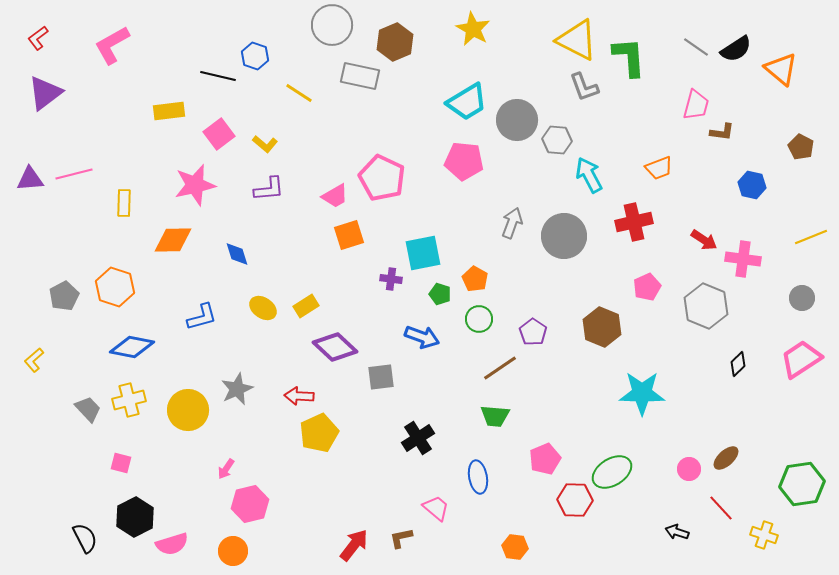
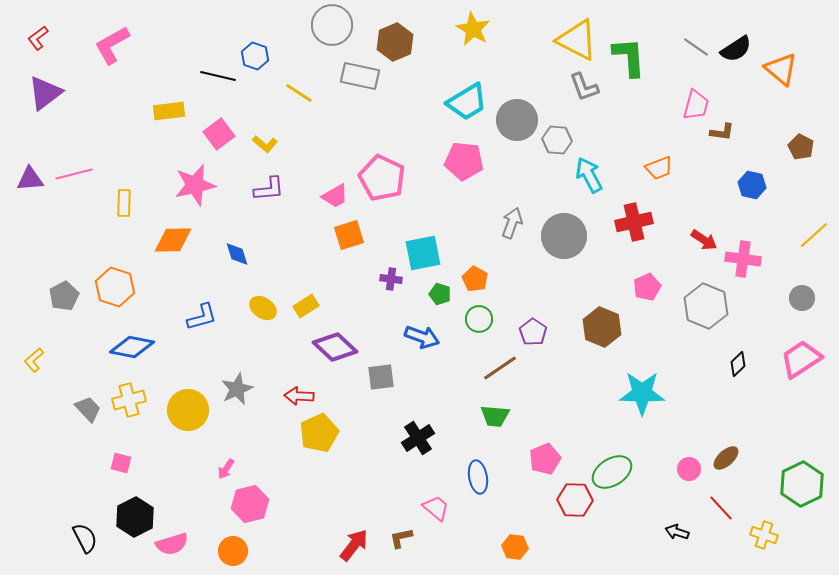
yellow line at (811, 237): moved 3 px right, 2 px up; rotated 20 degrees counterclockwise
green hexagon at (802, 484): rotated 18 degrees counterclockwise
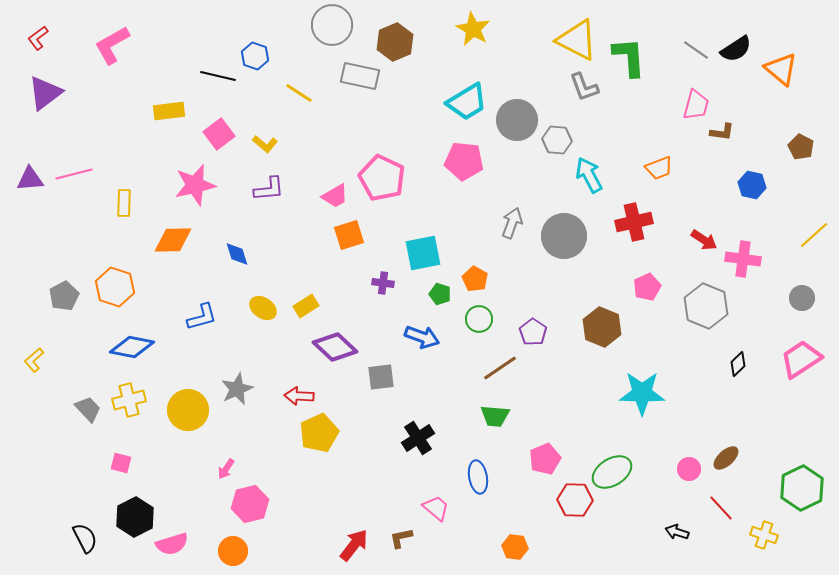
gray line at (696, 47): moved 3 px down
purple cross at (391, 279): moved 8 px left, 4 px down
green hexagon at (802, 484): moved 4 px down
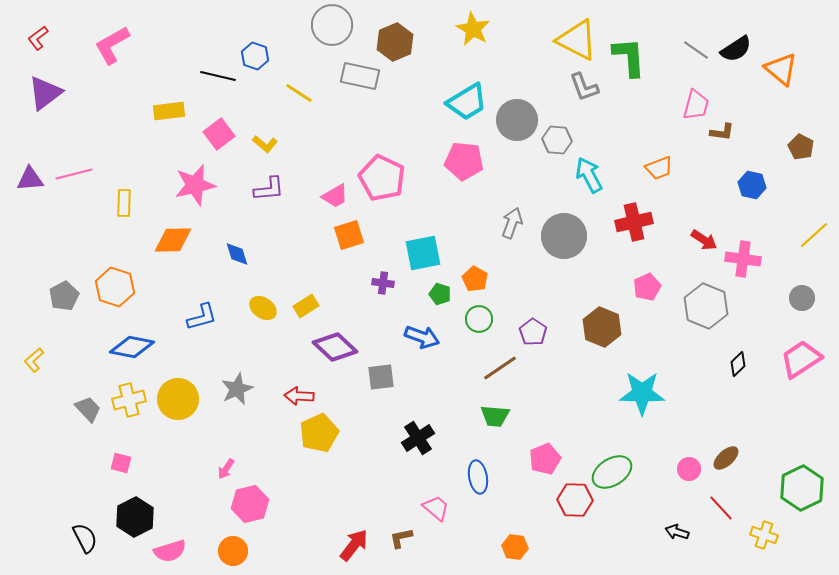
yellow circle at (188, 410): moved 10 px left, 11 px up
pink semicircle at (172, 544): moved 2 px left, 7 px down
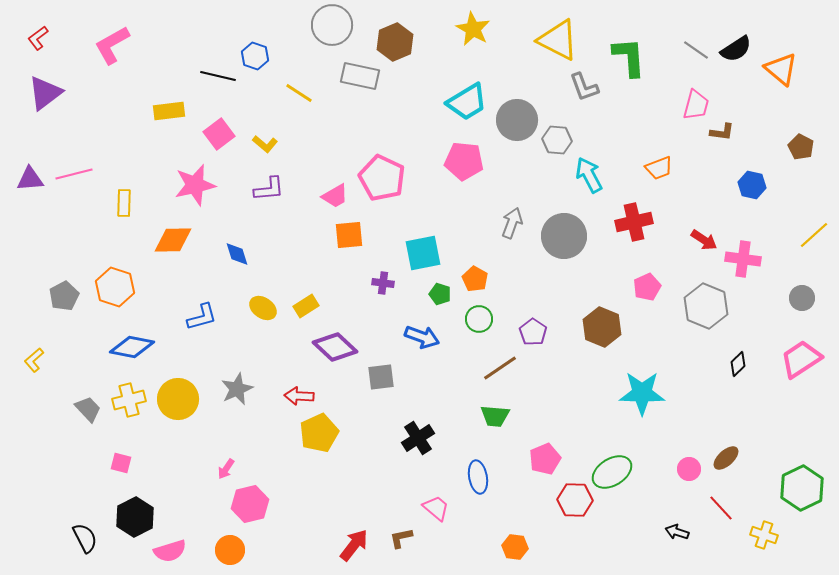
yellow triangle at (577, 40): moved 19 px left
orange square at (349, 235): rotated 12 degrees clockwise
orange circle at (233, 551): moved 3 px left, 1 px up
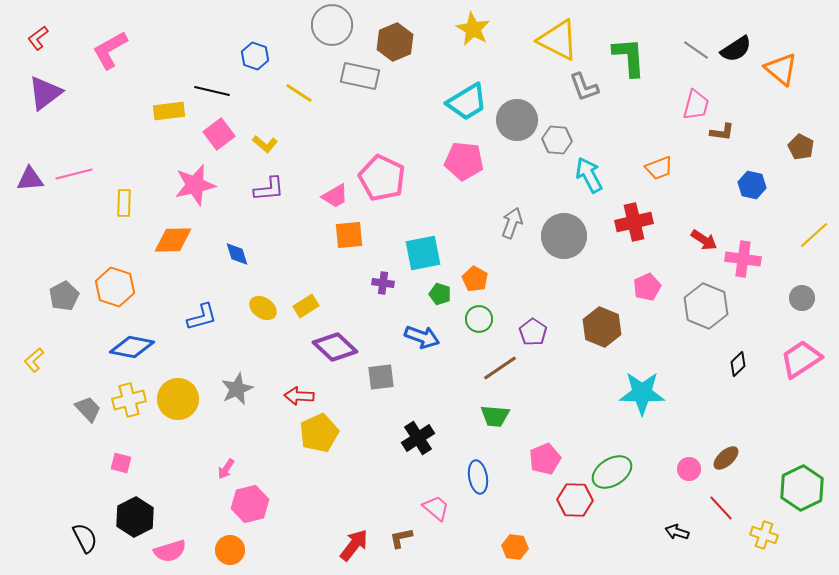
pink L-shape at (112, 45): moved 2 px left, 5 px down
black line at (218, 76): moved 6 px left, 15 px down
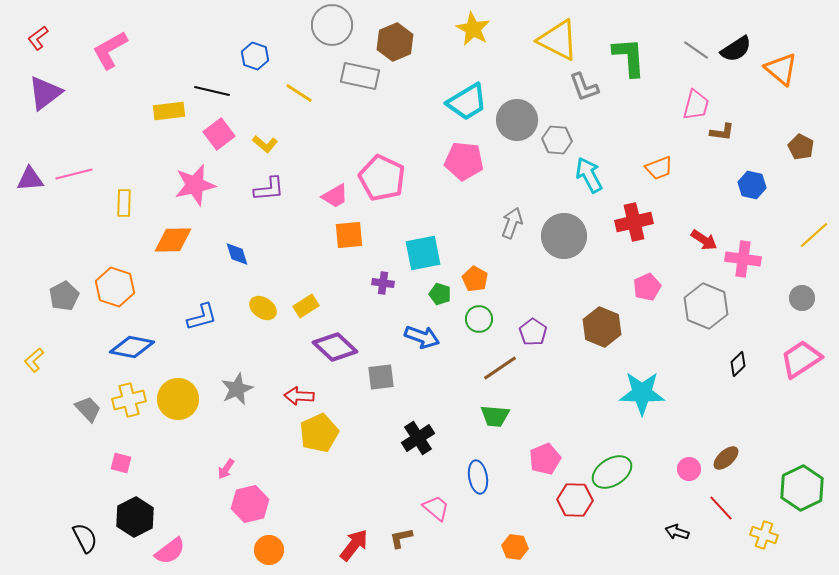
orange circle at (230, 550): moved 39 px right
pink semicircle at (170, 551): rotated 20 degrees counterclockwise
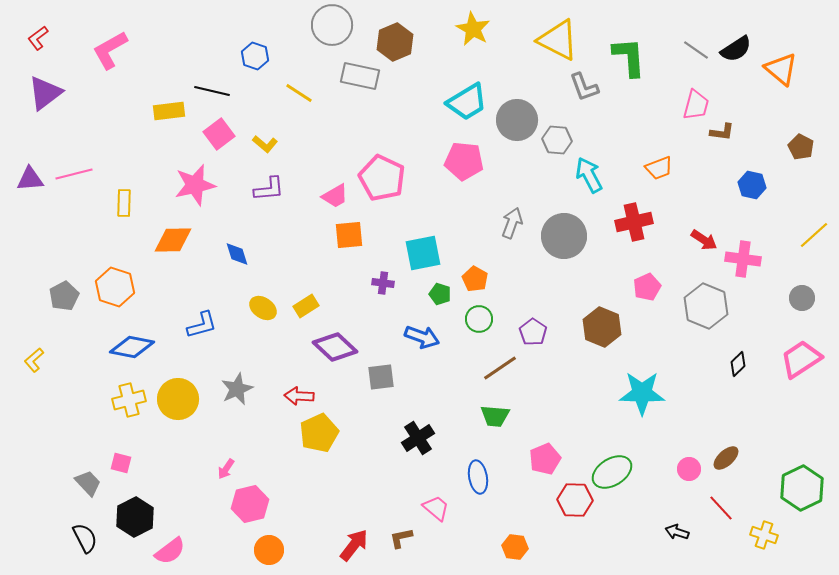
blue L-shape at (202, 317): moved 8 px down
gray trapezoid at (88, 409): moved 74 px down
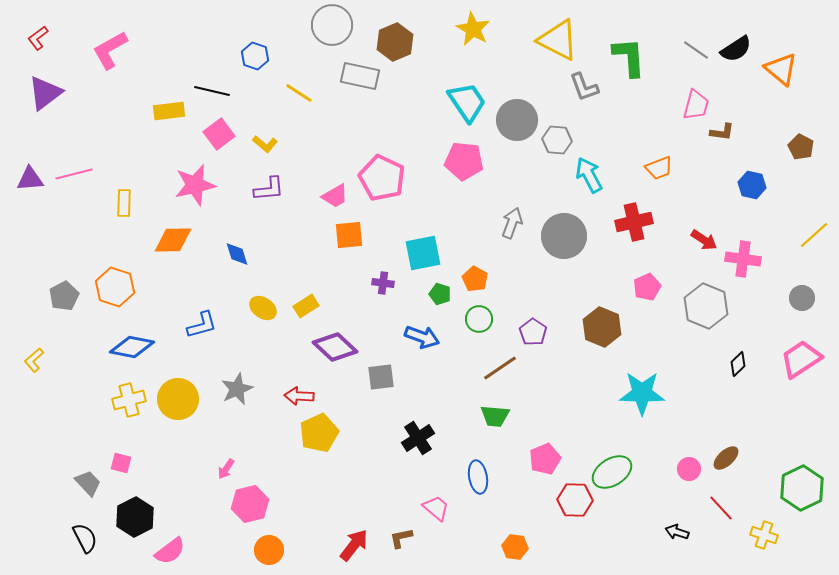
cyan trapezoid at (467, 102): rotated 93 degrees counterclockwise
